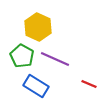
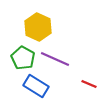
green pentagon: moved 1 px right, 2 px down
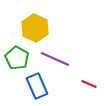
yellow hexagon: moved 3 px left, 1 px down
green pentagon: moved 6 px left
blue rectangle: moved 1 px right; rotated 35 degrees clockwise
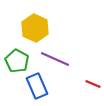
green pentagon: moved 3 px down
red line: moved 4 px right
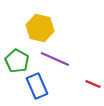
yellow hexagon: moved 5 px right; rotated 12 degrees counterclockwise
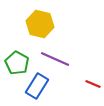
yellow hexagon: moved 4 px up
green pentagon: moved 2 px down
blue rectangle: rotated 55 degrees clockwise
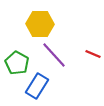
yellow hexagon: rotated 12 degrees counterclockwise
purple line: moved 1 px left, 4 px up; rotated 24 degrees clockwise
red line: moved 30 px up
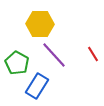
red line: rotated 35 degrees clockwise
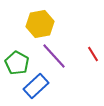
yellow hexagon: rotated 12 degrees counterclockwise
purple line: moved 1 px down
blue rectangle: moved 1 px left; rotated 15 degrees clockwise
